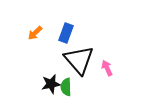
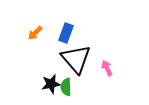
black triangle: moved 3 px left, 1 px up
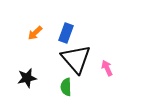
black star: moved 24 px left, 6 px up
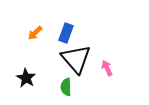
black star: moved 1 px left; rotated 30 degrees counterclockwise
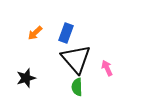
black star: rotated 24 degrees clockwise
green semicircle: moved 11 px right
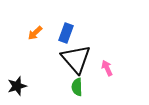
black star: moved 9 px left, 8 px down
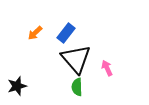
blue rectangle: rotated 18 degrees clockwise
